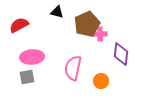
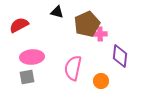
purple diamond: moved 1 px left, 2 px down
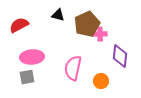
black triangle: moved 1 px right, 3 px down
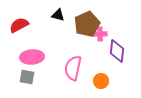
purple diamond: moved 3 px left, 5 px up
gray square: rotated 21 degrees clockwise
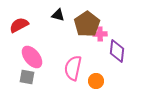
brown pentagon: rotated 10 degrees counterclockwise
pink ellipse: rotated 55 degrees clockwise
orange circle: moved 5 px left
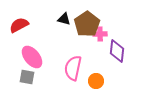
black triangle: moved 6 px right, 4 px down
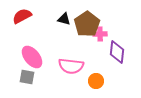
red semicircle: moved 3 px right, 9 px up
purple diamond: moved 1 px down
pink semicircle: moved 2 px left, 2 px up; rotated 95 degrees counterclockwise
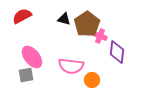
pink cross: moved 2 px down; rotated 24 degrees clockwise
gray square: moved 1 px left, 2 px up; rotated 21 degrees counterclockwise
orange circle: moved 4 px left, 1 px up
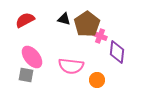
red semicircle: moved 3 px right, 4 px down
gray square: rotated 21 degrees clockwise
orange circle: moved 5 px right
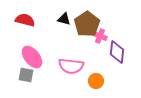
red semicircle: rotated 42 degrees clockwise
orange circle: moved 1 px left, 1 px down
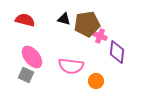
brown pentagon: rotated 25 degrees clockwise
gray square: rotated 14 degrees clockwise
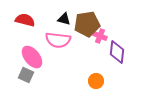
pink semicircle: moved 13 px left, 26 px up
